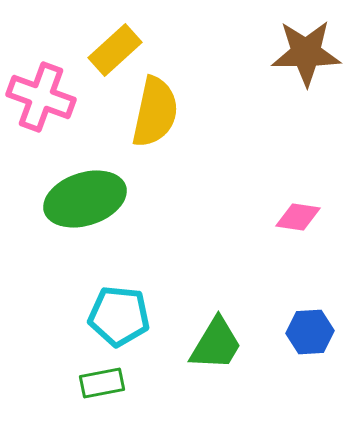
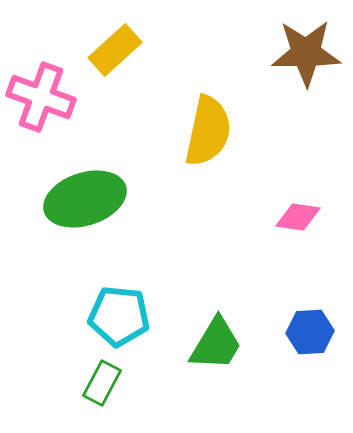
yellow semicircle: moved 53 px right, 19 px down
green rectangle: rotated 51 degrees counterclockwise
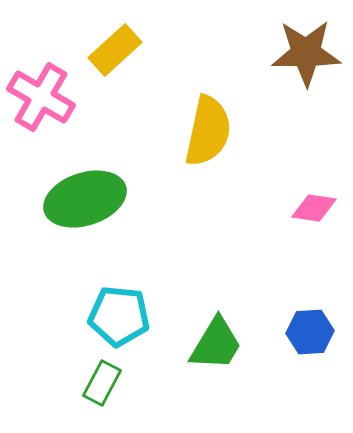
pink cross: rotated 10 degrees clockwise
pink diamond: moved 16 px right, 9 px up
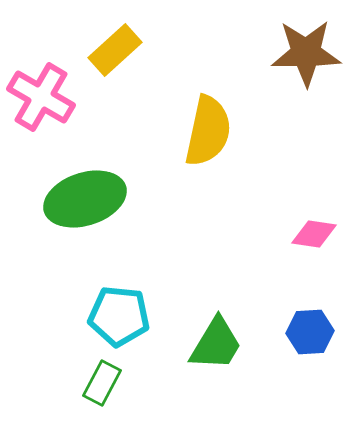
pink diamond: moved 26 px down
